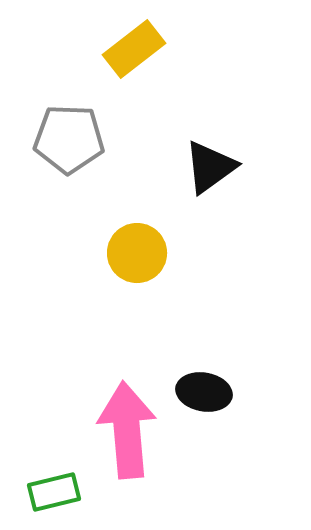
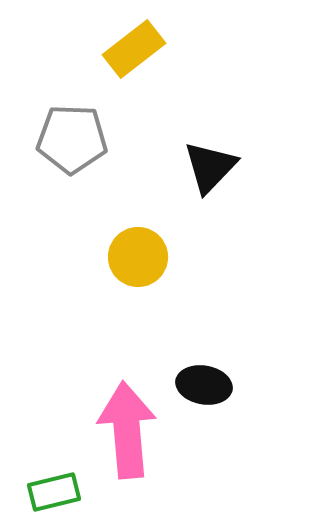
gray pentagon: moved 3 px right
black triangle: rotated 10 degrees counterclockwise
yellow circle: moved 1 px right, 4 px down
black ellipse: moved 7 px up
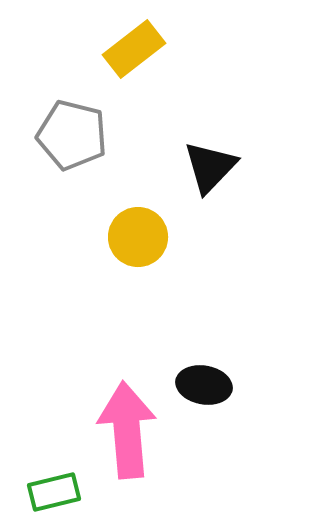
gray pentagon: moved 4 px up; rotated 12 degrees clockwise
yellow circle: moved 20 px up
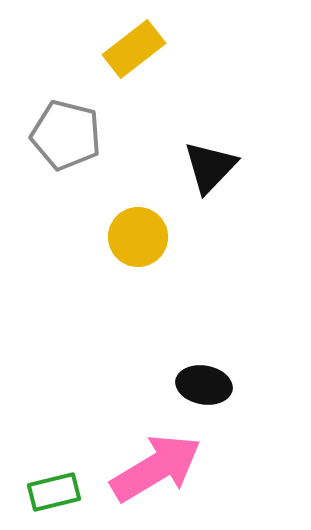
gray pentagon: moved 6 px left
pink arrow: moved 29 px right, 38 px down; rotated 64 degrees clockwise
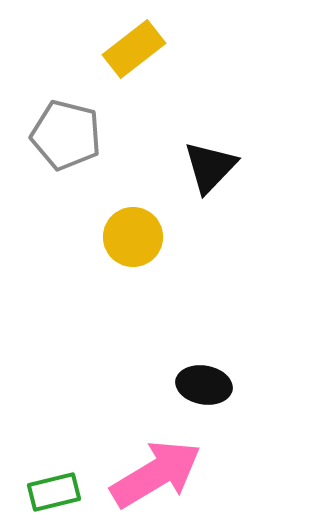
yellow circle: moved 5 px left
pink arrow: moved 6 px down
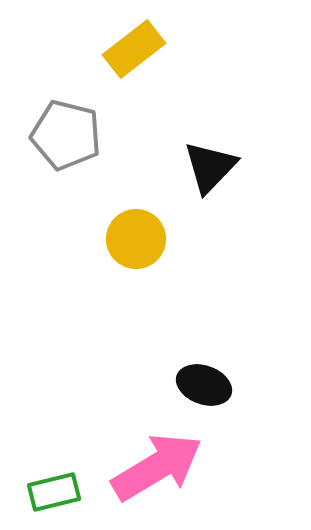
yellow circle: moved 3 px right, 2 px down
black ellipse: rotated 10 degrees clockwise
pink arrow: moved 1 px right, 7 px up
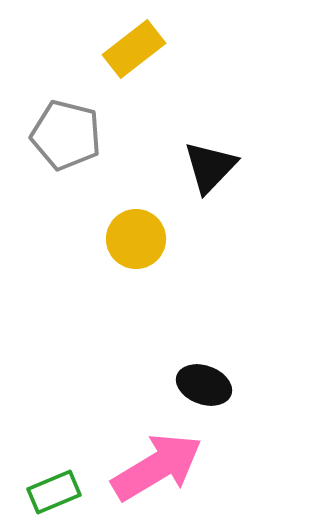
green rectangle: rotated 9 degrees counterclockwise
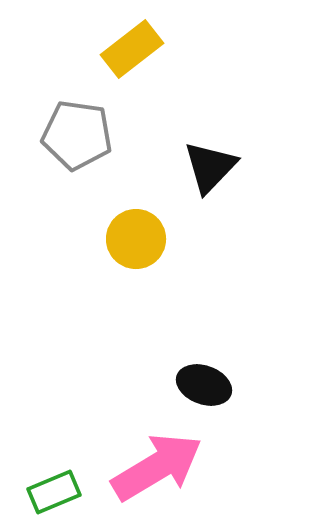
yellow rectangle: moved 2 px left
gray pentagon: moved 11 px right; rotated 6 degrees counterclockwise
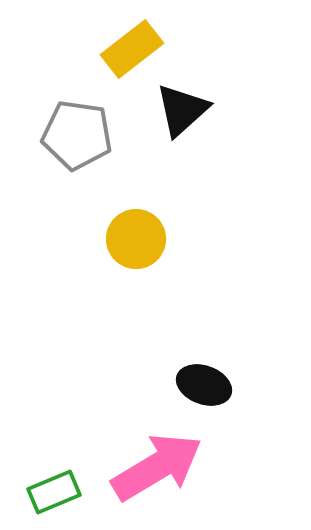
black triangle: moved 28 px left, 57 px up; rotated 4 degrees clockwise
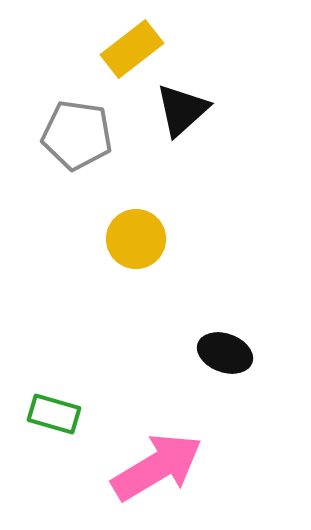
black ellipse: moved 21 px right, 32 px up
green rectangle: moved 78 px up; rotated 39 degrees clockwise
